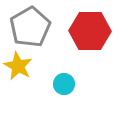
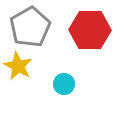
red hexagon: moved 1 px up
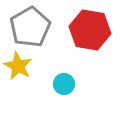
red hexagon: rotated 9 degrees clockwise
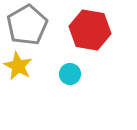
gray pentagon: moved 3 px left, 2 px up
cyan circle: moved 6 px right, 10 px up
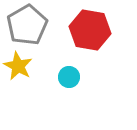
cyan circle: moved 1 px left, 3 px down
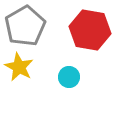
gray pentagon: moved 2 px left, 1 px down
yellow star: moved 1 px right, 1 px down
